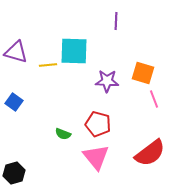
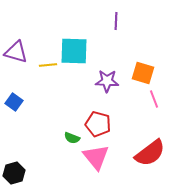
green semicircle: moved 9 px right, 4 px down
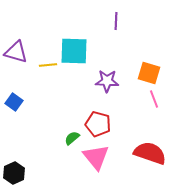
orange square: moved 6 px right
green semicircle: rotated 119 degrees clockwise
red semicircle: rotated 124 degrees counterclockwise
black hexagon: rotated 10 degrees counterclockwise
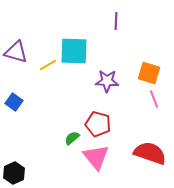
yellow line: rotated 24 degrees counterclockwise
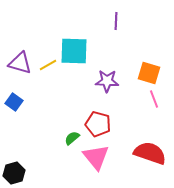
purple triangle: moved 4 px right, 11 px down
black hexagon: rotated 10 degrees clockwise
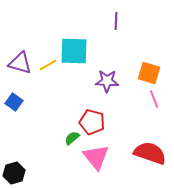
red pentagon: moved 6 px left, 2 px up
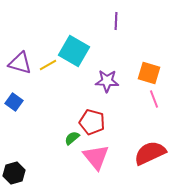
cyan square: rotated 28 degrees clockwise
red semicircle: rotated 44 degrees counterclockwise
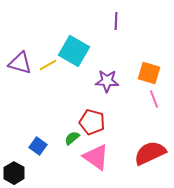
blue square: moved 24 px right, 44 px down
pink triangle: rotated 16 degrees counterclockwise
black hexagon: rotated 15 degrees counterclockwise
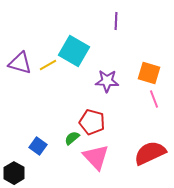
pink triangle: rotated 12 degrees clockwise
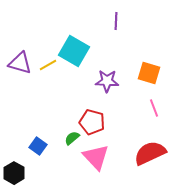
pink line: moved 9 px down
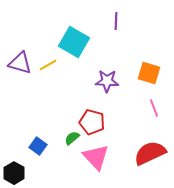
cyan square: moved 9 px up
